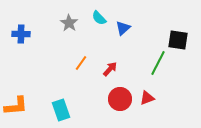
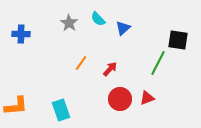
cyan semicircle: moved 1 px left, 1 px down
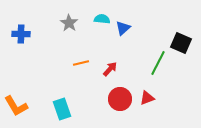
cyan semicircle: moved 4 px right; rotated 140 degrees clockwise
black square: moved 3 px right, 3 px down; rotated 15 degrees clockwise
orange line: rotated 42 degrees clockwise
orange L-shape: rotated 65 degrees clockwise
cyan rectangle: moved 1 px right, 1 px up
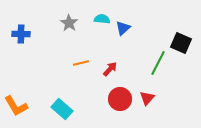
red triangle: rotated 28 degrees counterclockwise
cyan rectangle: rotated 30 degrees counterclockwise
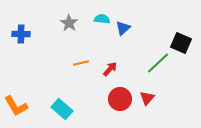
green line: rotated 20 degrees clockwise
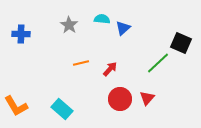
gray star: moved 2 px down
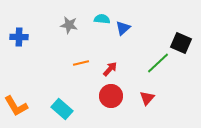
gray star: rotated 24 degrees counterclockwise
blue cross: moved 2 px left, 3 px down
red circle: moved 9 px left, 3 px up
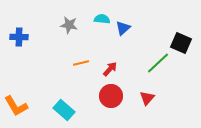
cyan rectangle: moved 2 px right, 1 px down
